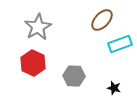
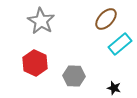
brown ellipse: moved 4 px right, 1 px up
gray star: moved 3 px right, 6 px up; rotated 12 degrees counterclockwise
cyan rectangle: rotated 20 degrees counterclockwise
red hexagon: moved 2 px right
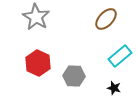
gray star: moved 5 px left, 4 px up
cyan rectangle: moved 12 px down
red hexagon: moved 3 px right
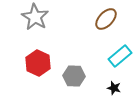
gray star: moved 1 px left
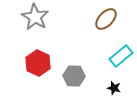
cyan rectangle: moved 1 px right
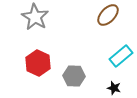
brown ellipse: moved 2 px right, 4 px up
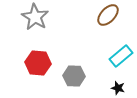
red hexagon: rotated 20 degrees counterclockwise
black star: moved 4 px right
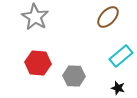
brown ellipse: moved 2 px down
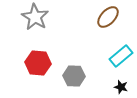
black star: moved 3 px right, 1 px up
